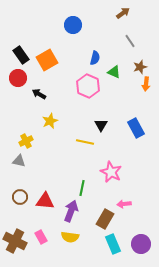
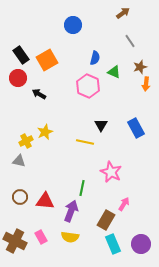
yellow star: moved 5 px left, 11 px down
pink arrow: rotated 128 degrees clockwise
brown rectangle: moved 1 px right, 1 px down
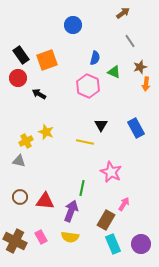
orange square: rotated 10 degrees clockwise
yellow star: moved 1 px right; rotated 28 degrees counterclockwise
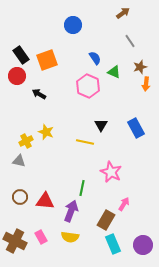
blue semicircle: rotated 48 degrees counterclockwise
red circle: moved 1 px left, 2 px up
purple circle: moved 2 px right, 1 px down
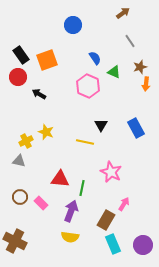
red circle: moved 1 px right, 1 px down
red triangle: moved 15 px right, 22 px up
pink rectangle: moved 34 px up; rotated 16 degrees counterclockwise
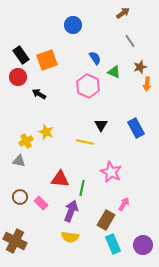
orange arrow: moved 1 px right
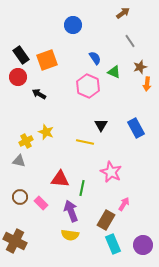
purple arrow: rotated 40 degrees counterclockwise
yellow semicircle: moved 2 px up
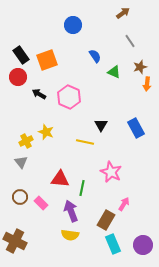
blue semicircle: moved 2 px up
pink hexagon: moved 19 px left, 11 px down
gray triangle: moved 2 px right, 1 px down; rotated 40 degrees clockwise
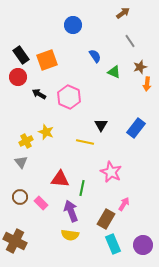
blue rectangle: rotated 66 degrees clockwise
brown rectangle: moved 1 px up
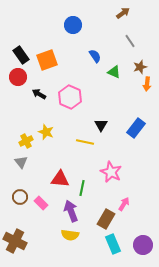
pink hexagon: moved 1 px right
